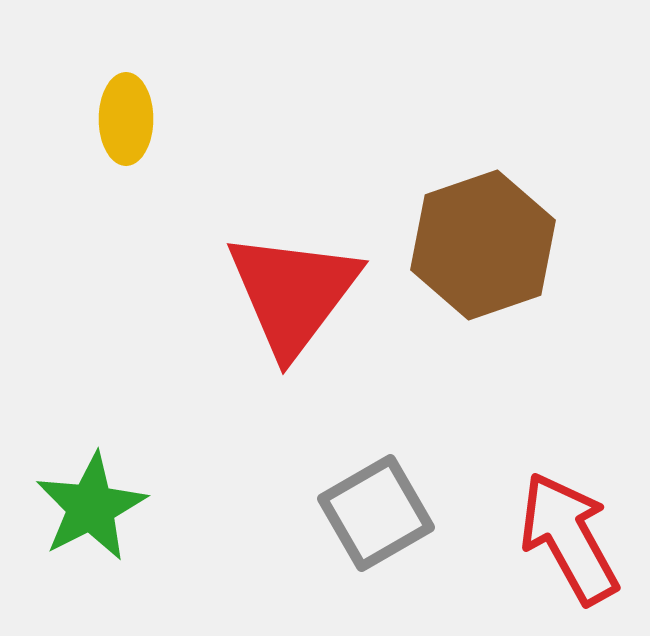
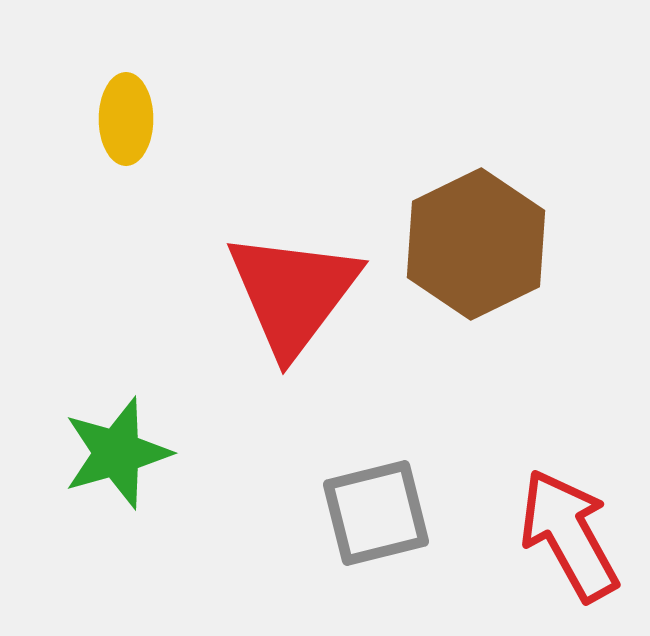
brown hexagon: moved 7 px left, 1 px up; rotated 7 degrees counterclockwise
green star: moved 26 px right, 54 px up; rotated 11 degrees clockwise
gray square: rotated 16 degrees clockwise
red arrow: moved 3 px up
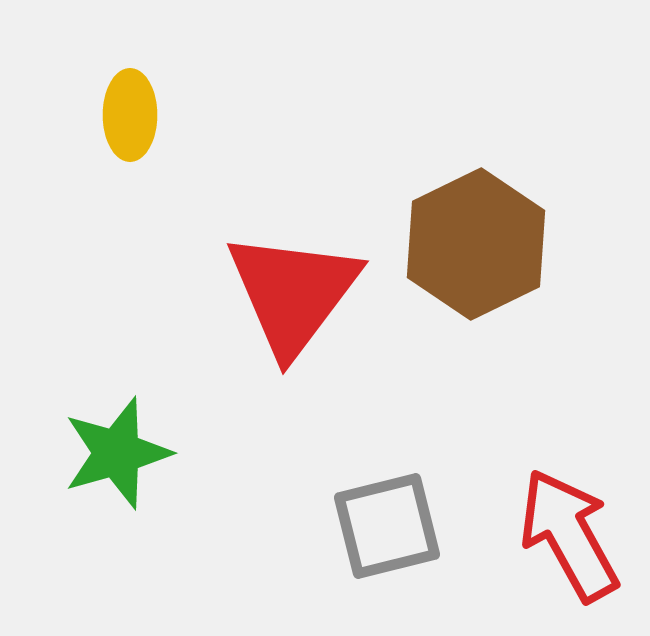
yellow ellipse: moved 4 px right, 4 px up
gray square: moved 11 px right, 13 px down
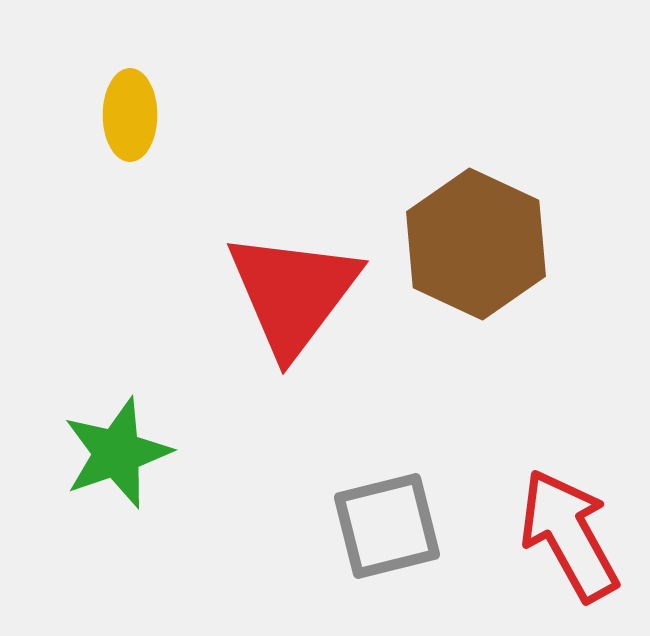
brown hexagon: rotated 9 degrees counterclockwise
green star: rotated 3 degrees counterclockwise
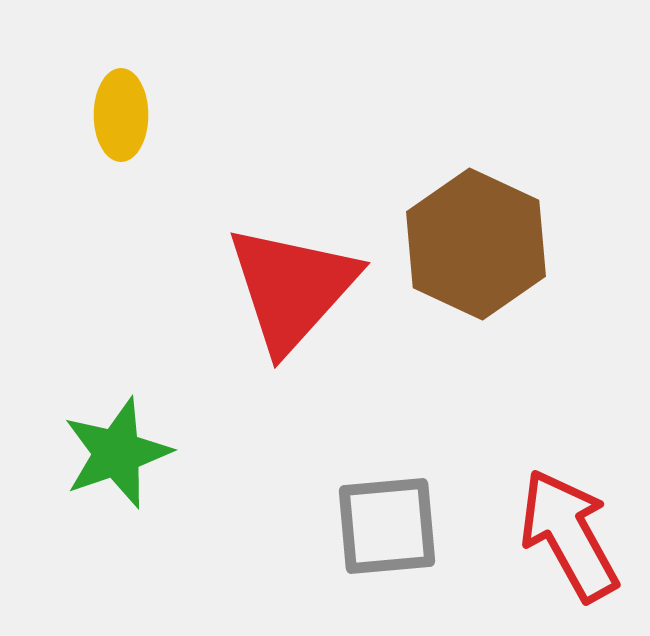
yellow ellipse: moved 9 px left
red triangle: moved 1 px left, 5 px up; rotated 5 degrees clockwise
gray square: rotated 9 degrees clockwise
